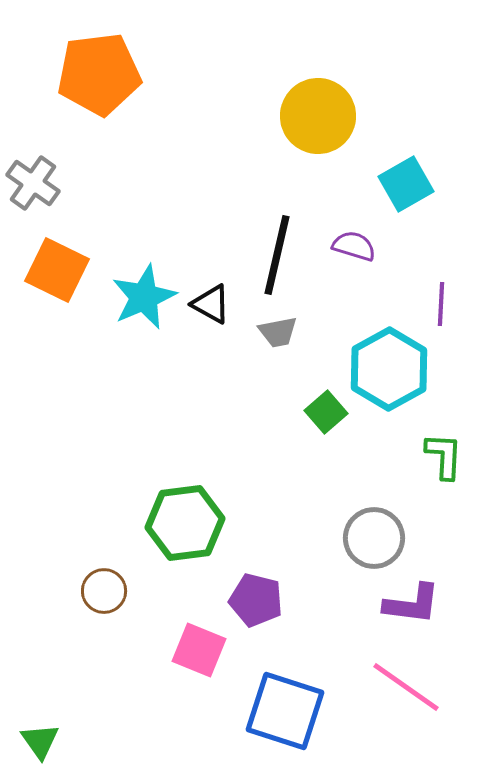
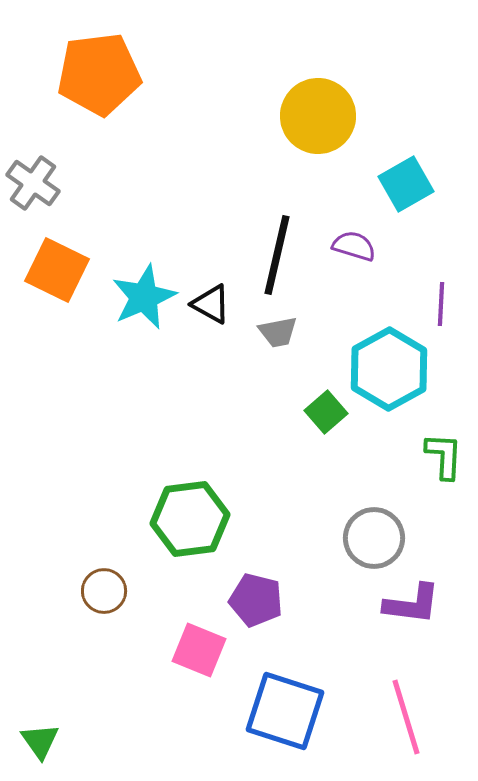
green hexagon: moved 5 px right, 4 px up
pink line: moved 30 px down; rotated 38 degrees clockwise
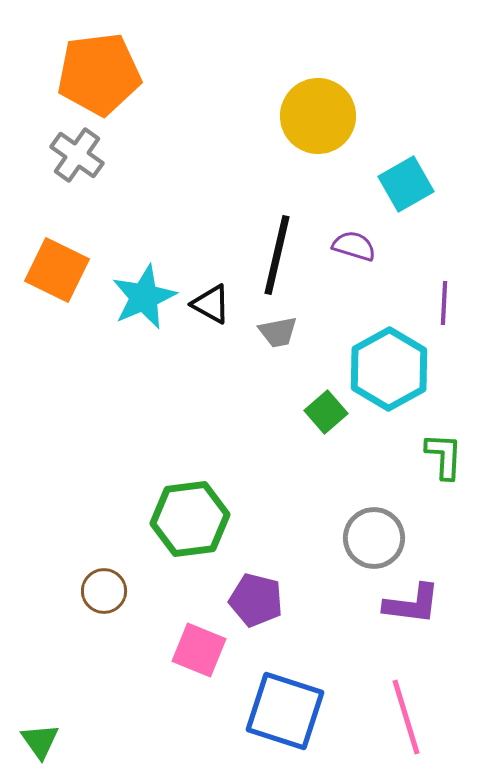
gray cross: moved 44 px right, 28 px up
purple line: moved 3 px right, 1 px up
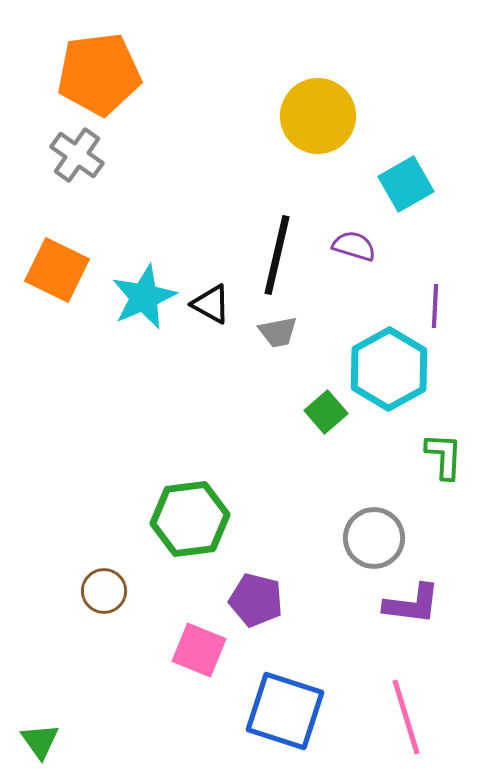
purple line: moved 9 px left, 3 px down
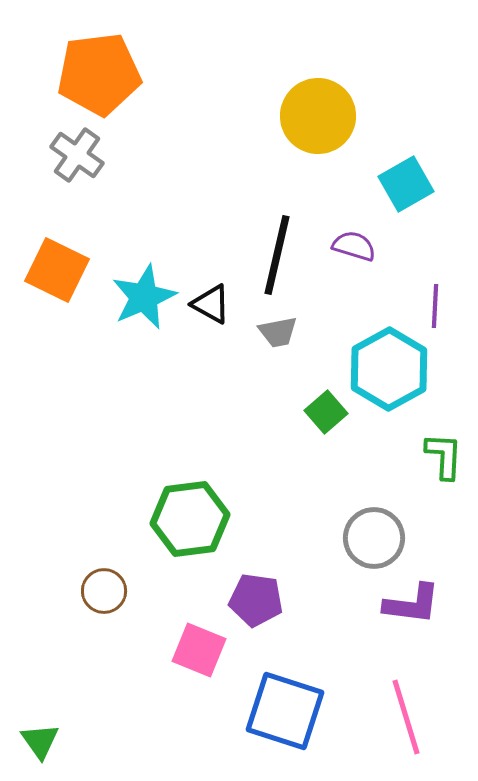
purple pentagon: rotated 6 degrees counterclockwise
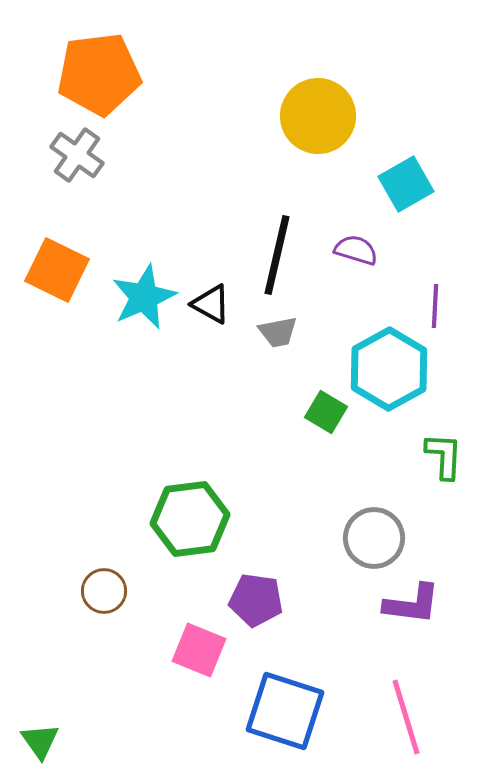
purple semicircle: moved 2 px right, 4 px down
green square: rotated 18 degrees counterclockwise
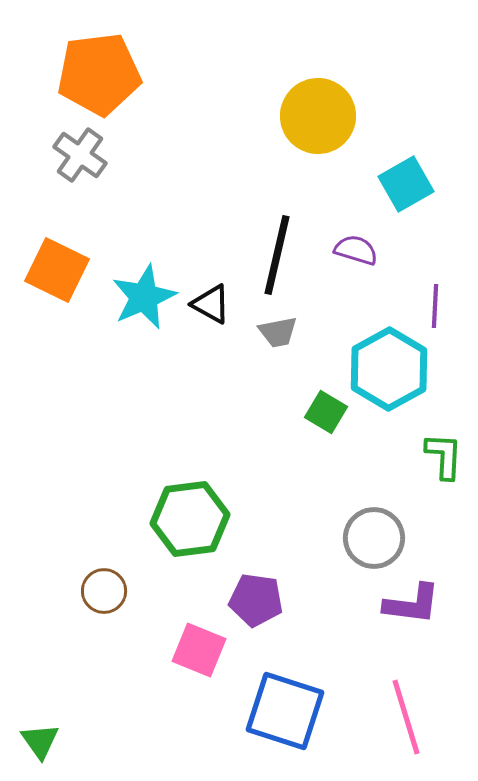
gray cross: moved 3 px right
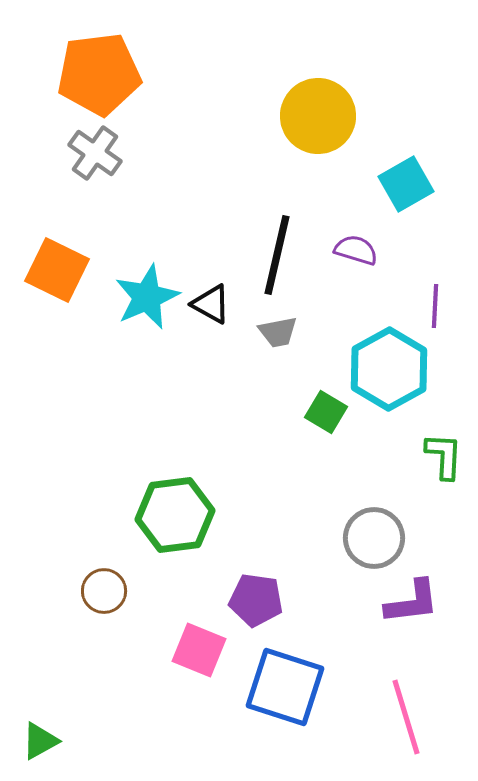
gray cross: moved 15 px right, 2 px up
cyan star: moved 3 px right
green hexagon: moved 15 px left, 4 px up
purple L-shape: moved 2 px up; rotated 14 degrees counterclockwise
blue square: moved 24 px up
green triangle: rotated 36 degrees clockwise
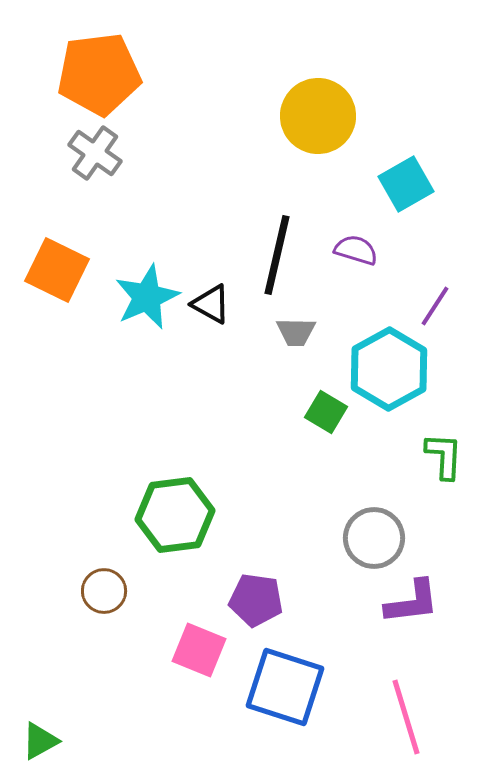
purple line: rotated 30 degrees clockwise
gray trapezoid: moved 18 px right; rotated 12 degrees clockwise
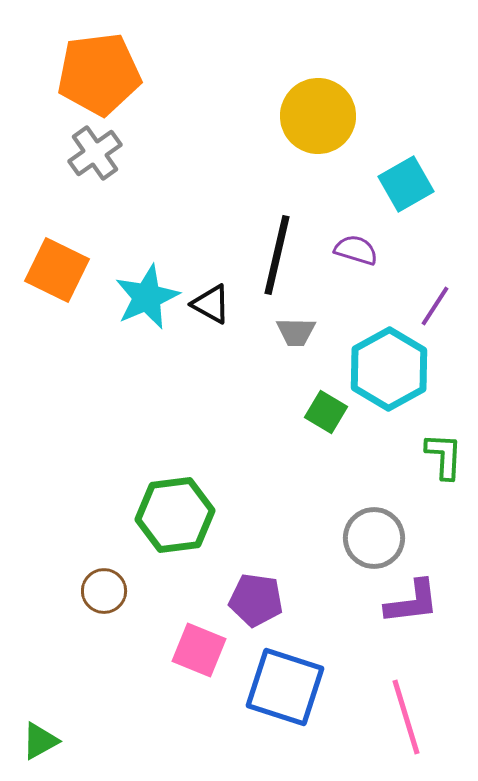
gray cross: rotated 20 degrees clockwise
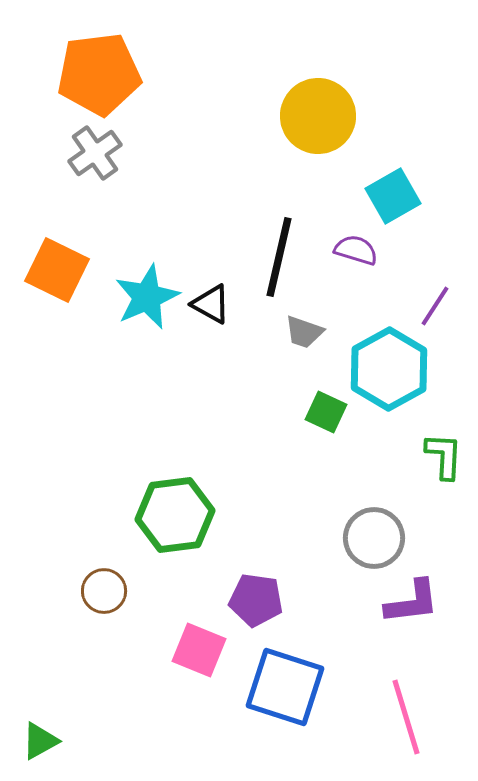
cyan square: moved 13 px left, 12 px down
black line: moved 2 px right, 2 px down
gray trapezoid: moved 8 px right; rotated 18 degrees clockwise
green square: rotated 6 degrees counterclockwise
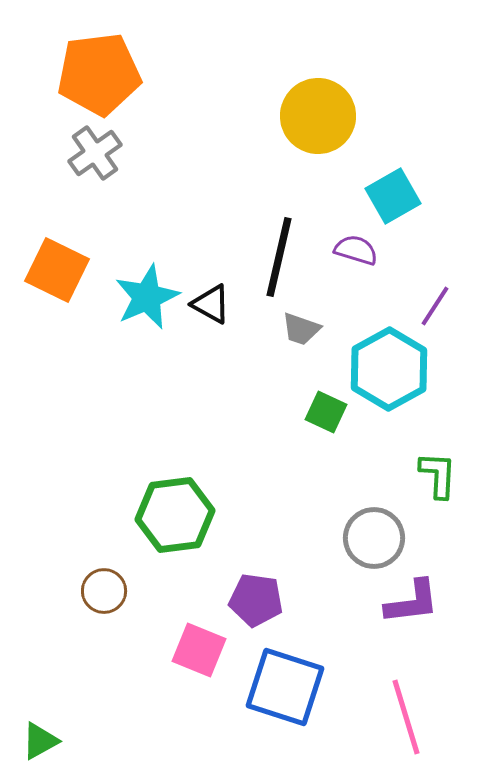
gray trapezoid: moved 3 px left, 3 px up
green L-shape: moved 6 px left, 19 px down
